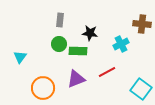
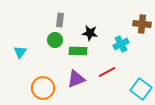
green circle: moved 4 px left, 4 px up
cyan triangle: moved 5 px up
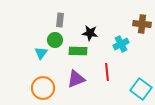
cyan triangle: moved 21 px right, 1 px down
red line: rotated 66 degrees counterclockwise
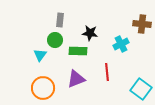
cyan triangle: moved 1 px left, 2 px down
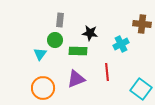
cyan triangle: moved 1 px up
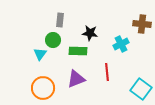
green circle: moved 2 px left
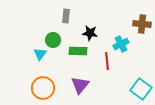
gray rectangle: moved 6 px right, 4 px up
red line: moved 11 px up
purple triangle: moved 4 px right, 6 px down; rotated 30 degrees counterclockwise
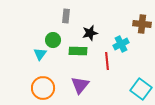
black star: rotated 21 degrees counterclockwise
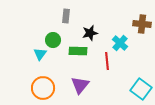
cyan cross: moved 1 px left, 1 px up; rotated 21 degrees counterclockwise
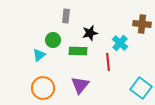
cyan triangle: moved 1 px left, 1 px down; rotated 16 degrees clockwise
red line: moved 1 px right, 1 px down
cyan square: moved 1 px up
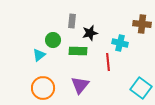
gray rectangle: moved 6 px right, 5 px down
cyan cross: rotated 28 degrees counterclockwise
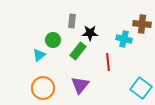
black star: rotated 14 degrees clockwise
cyan cross: moved 4 px right, 4 px up
green rectangle: rotated 54 degrees counterclockwise
